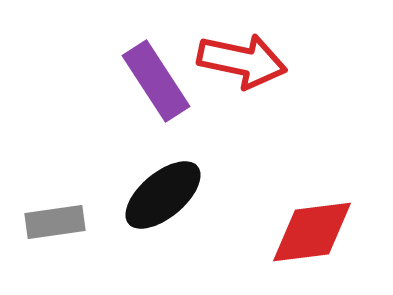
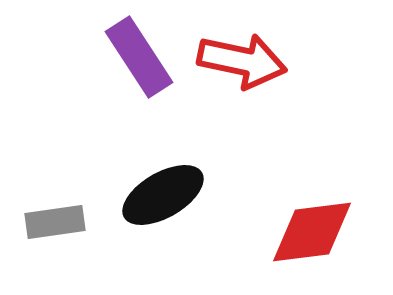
purple rectangle: moved 17 px left, 24 px up
black ellipse: rotated 10 degrees clockwise
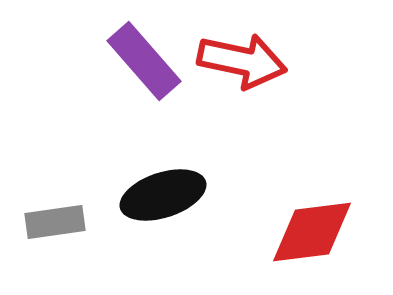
purple rectangle: moved 5 px right, 4 px down; rotated 8 degrees counterclockwise
black ellipse: rotated 12 degrees clockwise
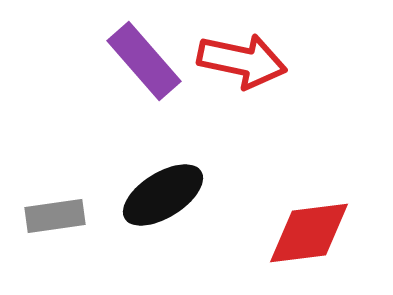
black ellipse: rotated 14 degrees counterclockwise
gray rectangle: moved 6 px up
red diamond: moved 3 px left, 1 px down
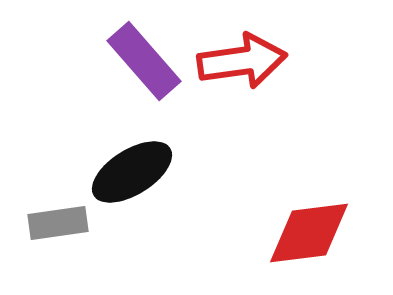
red arrow: rotated 20 degrees counterclockwise
black ellipse: moved 31 px left, 23 px up
gray rectangle: moved 3 px right, 7 px down
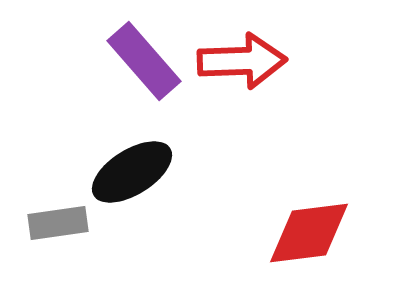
red arrow: rotated 6 degrees clockwise
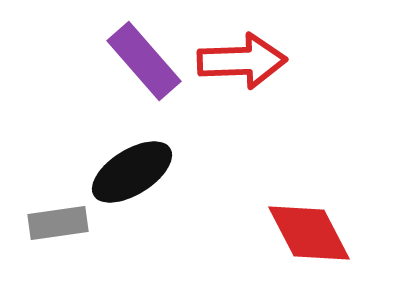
red diamond: rotated 70 degrees clockwise
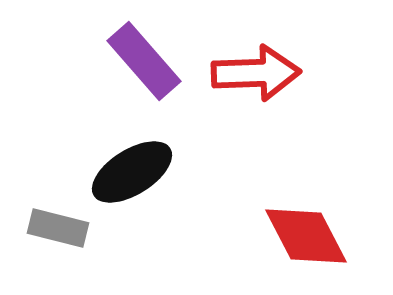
red arrow: moved 14 px right, 12 px down
gray rectangle: moved 5 px down; rotated 22 degrees clockwise
red diamond: moved 3 px left, 3 px down
